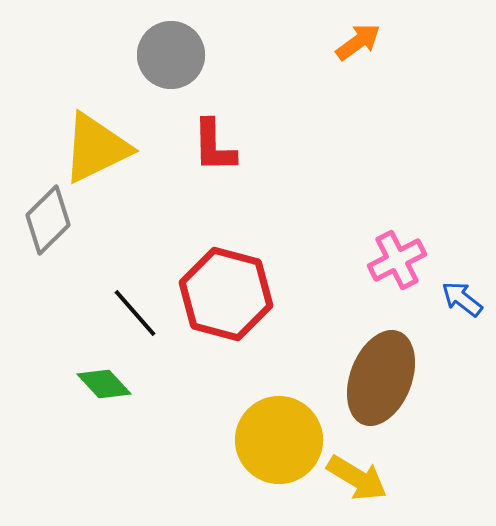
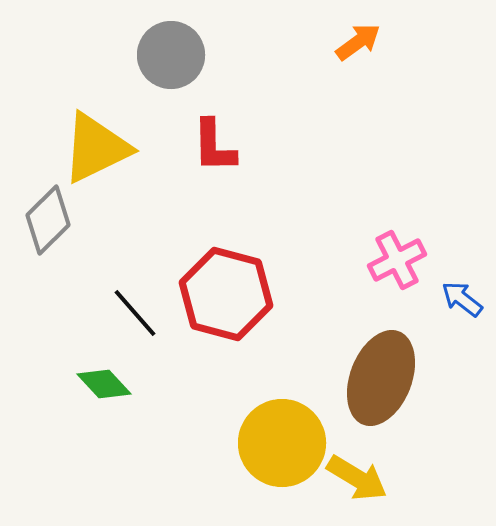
yellow circle: moved 3 px right, 3 px down
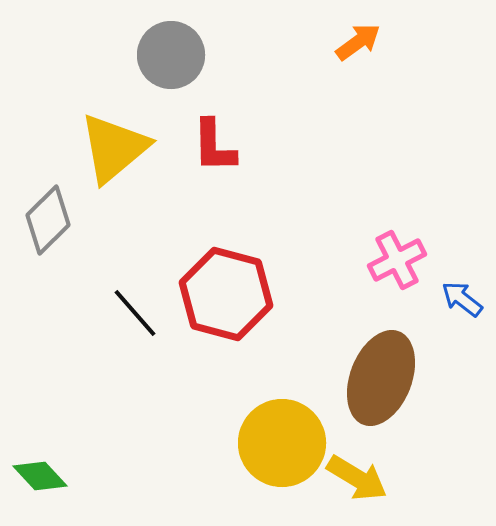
yellow triangle: moved 18 px right; rotated 14 degrees counterclockwise
green diamond: moved 64 px left, 92 px down
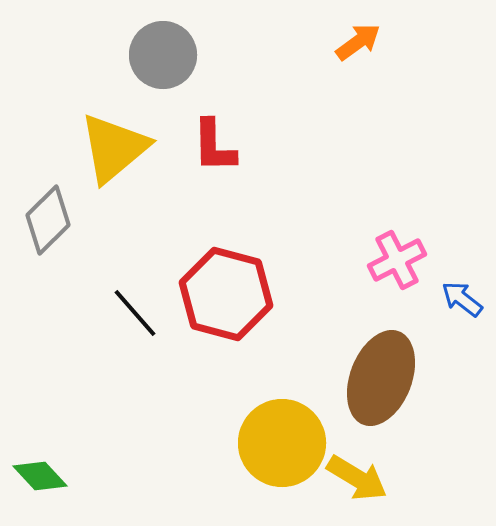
gray circle: moved 8 px left
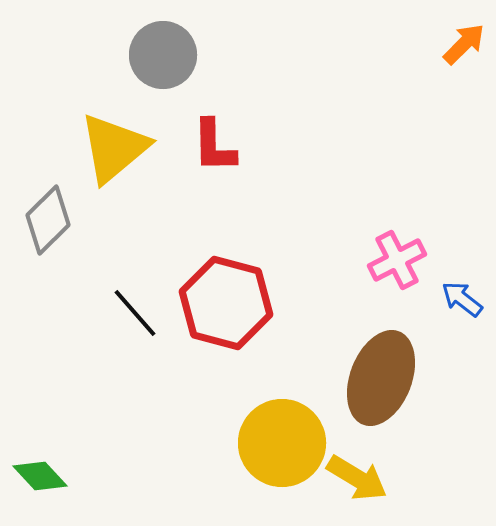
orange arrow: moved 106 px right, 2 px down; rotated 9 degrees counterclockwise
red hexagon: moved 9 px down
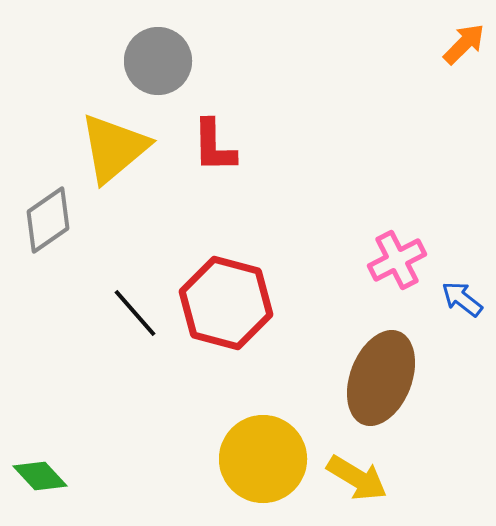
gray circle: moved 5 px left, 6 px down
gray diamond: rotated 10 degrees clockwise
yellow circle: moved 19 px left, 16 px down
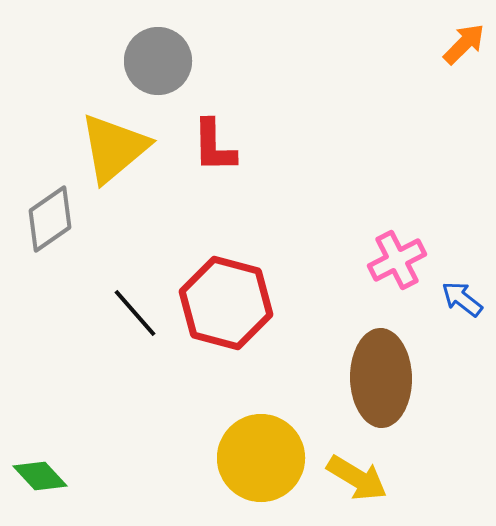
gray diamond: moved 2 px right, 1 px up
brown ellipse: rotated 22 degrees counterclockwise
yellow circle: moved 2 px left, 1 px up
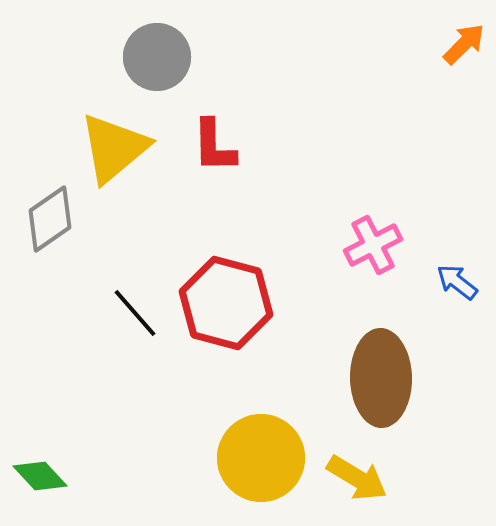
gray circle: moved 1 px left, 4 px up
pink cross: moved 24 px left, 15 px up
blue arrow: moved 5 px left, 17 px up
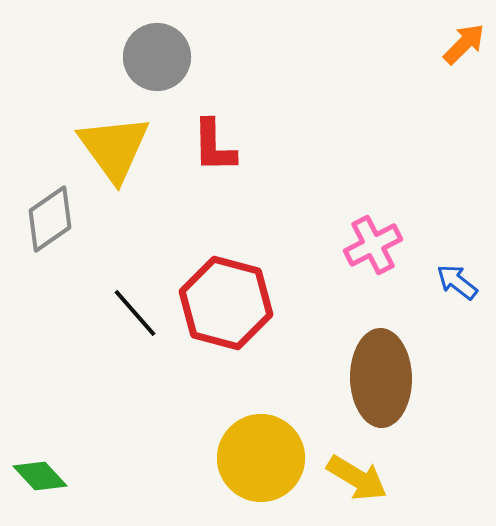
yellow triangle: rotated 26 degrees counterclockwise
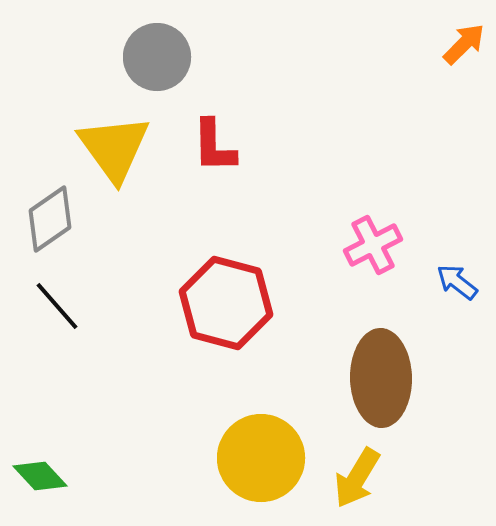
black line: moved 78 px left, 7 px up
yellow arrow: rotated 90 degrees clockwise
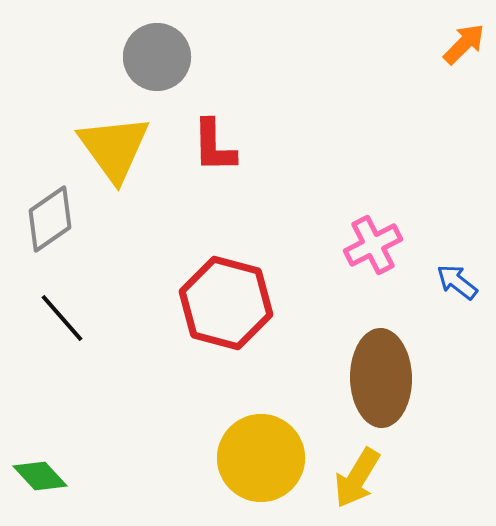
black line: moved 5 px right, 12 px down
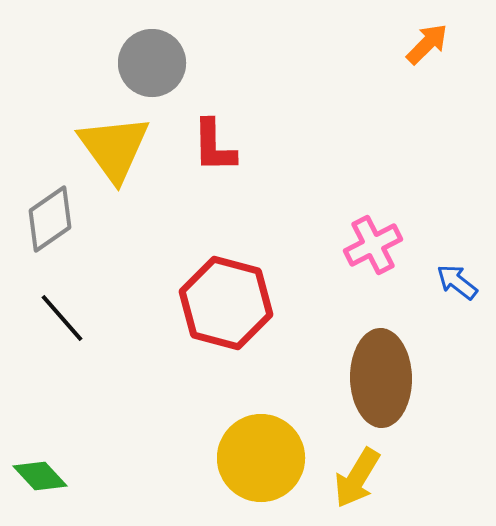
orange arrow: moved 37 px left
gray circle: moved 5 px left, 6 px down
